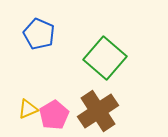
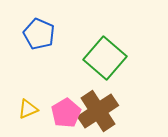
pink pentagon: moved 12 px right, 2 px up
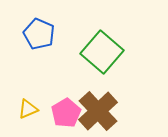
green square: moved 3 px left, 6 px up
brown cross: rotated 9 degrees counterclockwise
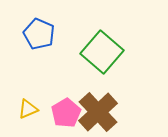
brown cross: moved 1 px down
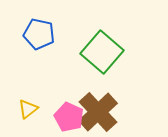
blue pentagon: rotated 12 degrees counterclockwise
yellow triangle: rotated 15 degrees counterclockwise
pink pentagon: moved 3 px right, 4 px down; rotated 16 degrees counterclockwise
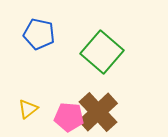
pink pentagon: rotated 20 degrees counterclockwise
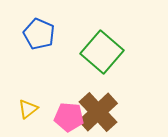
blue pentagon: rotated 12 degrees clockwise
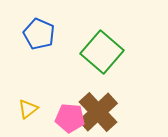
pink pentagon: moved 1 px right, 1 px down
